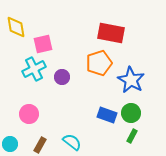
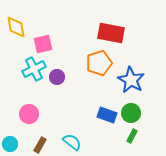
purple circle: moved 5 px left
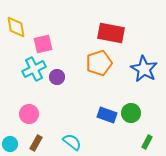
blue star: moved 13 px right, 11 px up
green rectangle: moved 15 px right, 6 px down
brown rectangle: moved 4 px left, 2 px up
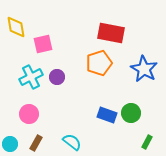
cyan cross: moved 3 px left, 8 px down
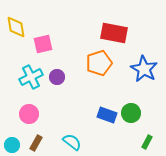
red rectangle: moved 3 px right
cyan circle: moved 2 px right, 1 px down
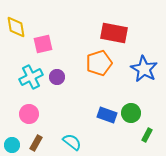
green rectangle: moved 7 px up
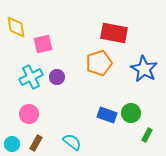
cyan circle: moved 1 px up
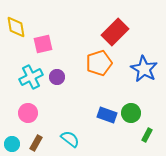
red rectangle: moved 1 px right, 1 px up; rotated 56 degrees counterclockwise
pink circle: moved 1 px left, 1 px up
cyan semicircle: moved 2 px left, 3 px up
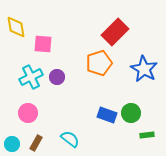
pink square: rotated 18 degrees clockwise
green rectangle: rotated 56 degrees clockwise
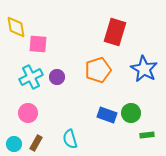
red rectangle: rotated 28 degrees counterclockwise
pink square: moved 5 px left
orange pentagon: moved 1 px left, 7 px down
cyan semicircle: rotated 144 degrees counterclockwise
cyan circle: moved 2 px right
